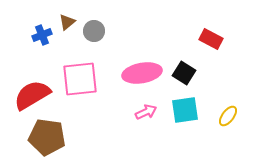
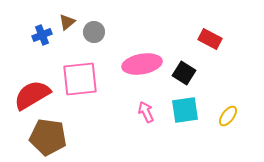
gray circle: moved 1 px down
red rectangle: moved 1 px left
pink ellipse: moved 9 px up
pink arrow: rotated 90 degrees counterclockwise
brown pentagon: moved 1 px right
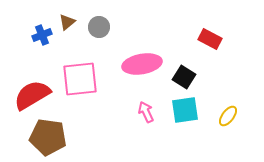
gray circle: moved 5 px right, 5 px up
black square: moved 4 px down
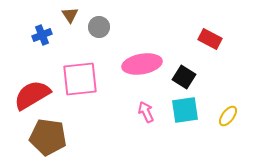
brown triangle: moved 3 px right, 7 px up; rotated 24 degrees counterclockwise
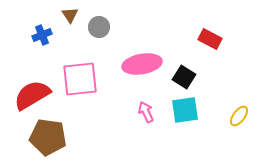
yellow ellipse: moved 11 px right
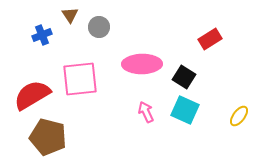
red rectangle: rotated 60 degrees counterclockwise
pink ellipse: rotated 9 degrees clockwise
cyan square: rotated 32 degrees clockwise
brown pentagon: rotated 6 degrees clockwise
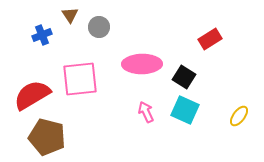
brown pentagon: moved 1 px left
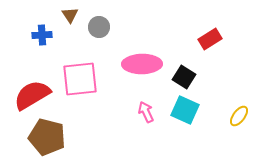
blue cross: rotated 18 degrees clockwise
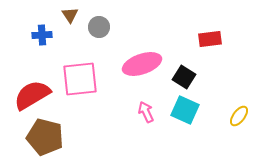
red rectangle: rotated 25 degrees clockwise
pink ellipse: rotated 18 degrees counterclockwise
brown pentagon: moved 2 px left
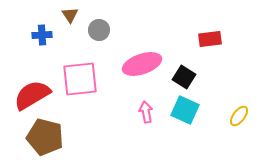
gray circle: moved 3 px down
pink arrow: rotated 15 degrees clockwise
